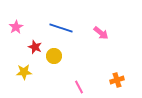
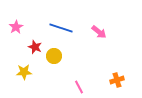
pink arrow: moved 2 px left, 1 px up
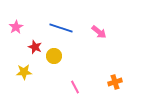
orange cross: moved 2 px left, 2 px down
pink line: moved 4 px left
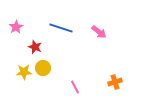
yellow circle: moved 11 px left, 12 px down
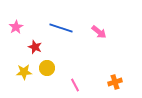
yellow circle: moved 4 px right
pink line: moved 2 px up
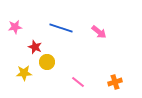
pink star: moved 1 px left; rotated 24 degrees clockwise
yellow circle: moved 6 px up
yellow star: moved 1 px down
pink line: moved 3 px right, 3 px up; rotated 24 degrees counterclockwise
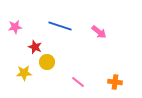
blue line: moved 1 px left, 2 px up
orange cross: rotated 24 degrees clockwise
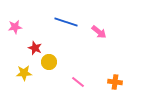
blue line: moved 6 px right, 4 px up
red star: moved 1 px down
yellow circle: moved 2 px right
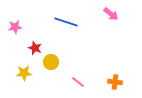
pink arrow: moved 12 px right, 18 px up
yellow circle: moved 2 px right
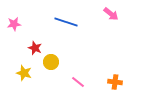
pink star: moved 1 px left, 3 px up
yellow star: rotated 21 degrees clockwise
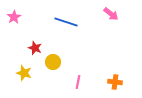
pink star: moved 7 px up; rotated 24 degrees counterclockwise
yellow circle: moved 2 px right
pink line: rotated 64 degrees clockwise
